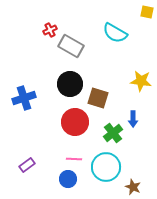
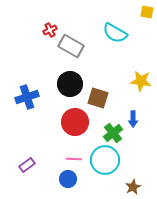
blue cross: moved 3 px right, 1 px up
cyan circle: moved 1 px left, 7 px up
brown star: rotated 21 degrees clockwise
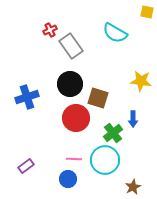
gray rectangle: rotated 25 degrees clockwise
red circle: moved 1 px right, 4 px up
purple rectangle: moved 1 px left, 1 px down
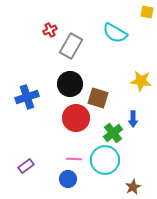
gray rectangle: rotated 65 degrees clockwise
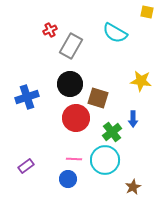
green cross: moved 1 px left, 1 px up
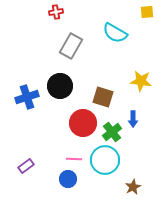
yellow square: rotated 16 degrees counterclockwise
red cross: moved 6 px right, 18 px up; rotated 16 degrees clockwise
black circle: moved 10 px left, 2 px down
brown square: moved 5 px right, 1 px up
red circle: moved 7 px right, 5 px down
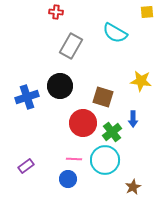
red cross: rotated 16 degrees clockwise
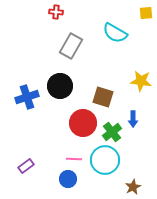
yellow square: moved 1 px left, 1 px down
